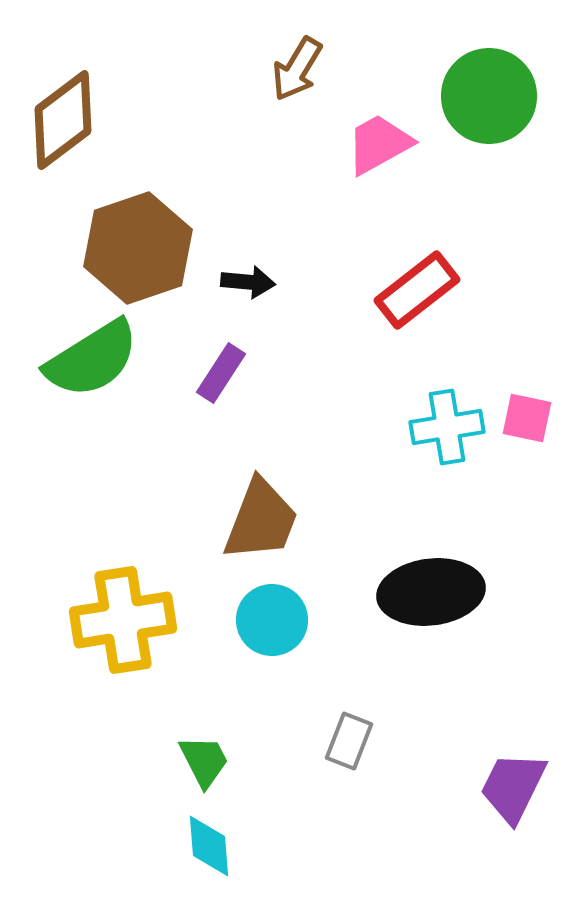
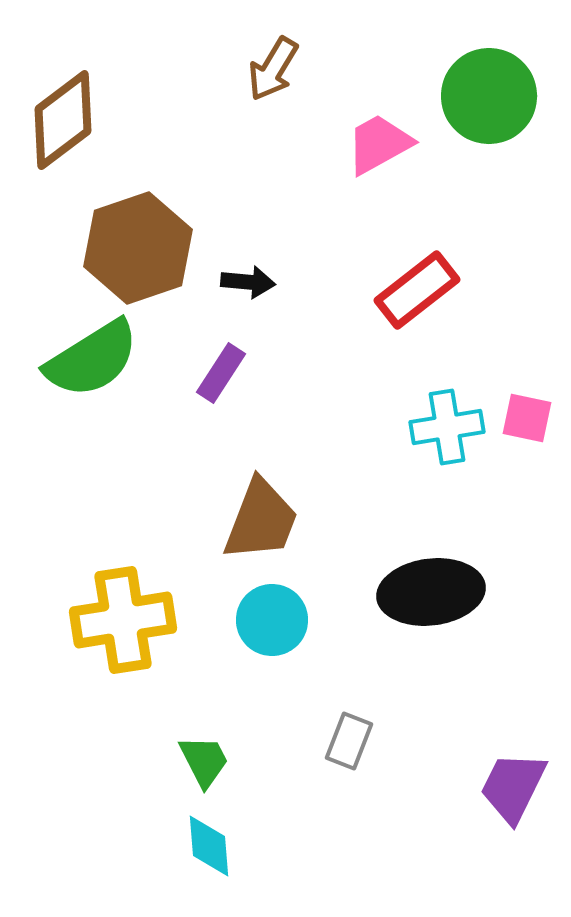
brown arrow: moved 24 px left
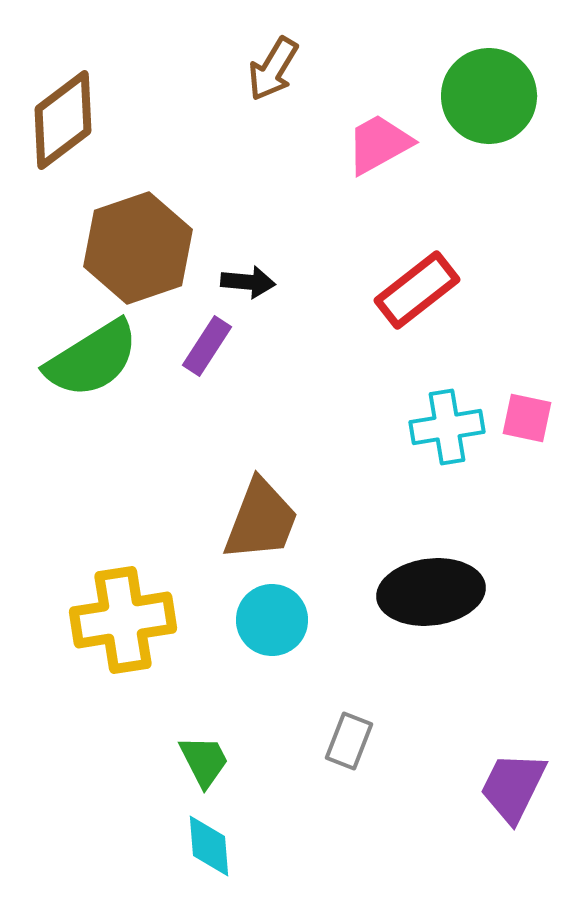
purple rectangle: moved 14 px left, 27 px up
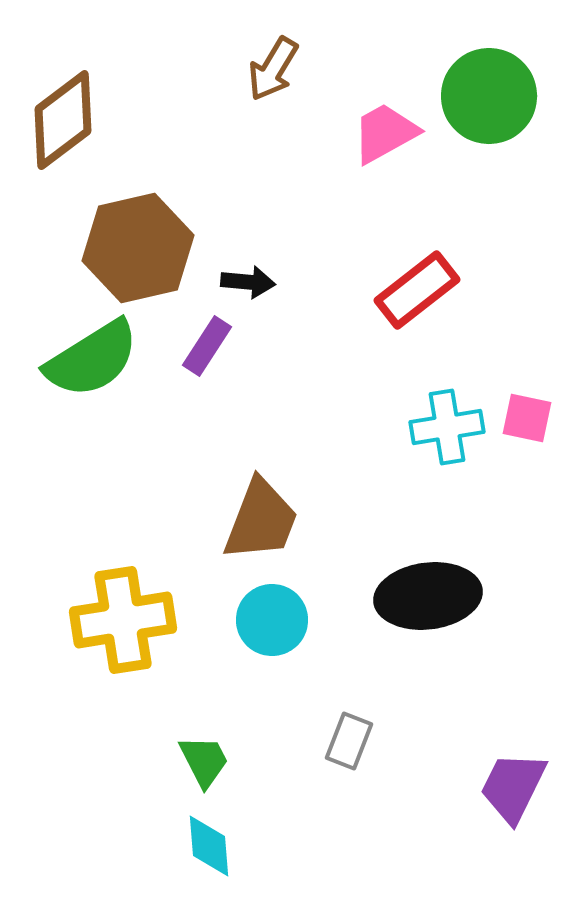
pink trapezoid: moved 6 px right, 11 px up
brown hexagon: rotated 6 degrees clockwise
black ellipse: moved 3 px left, 4 px down
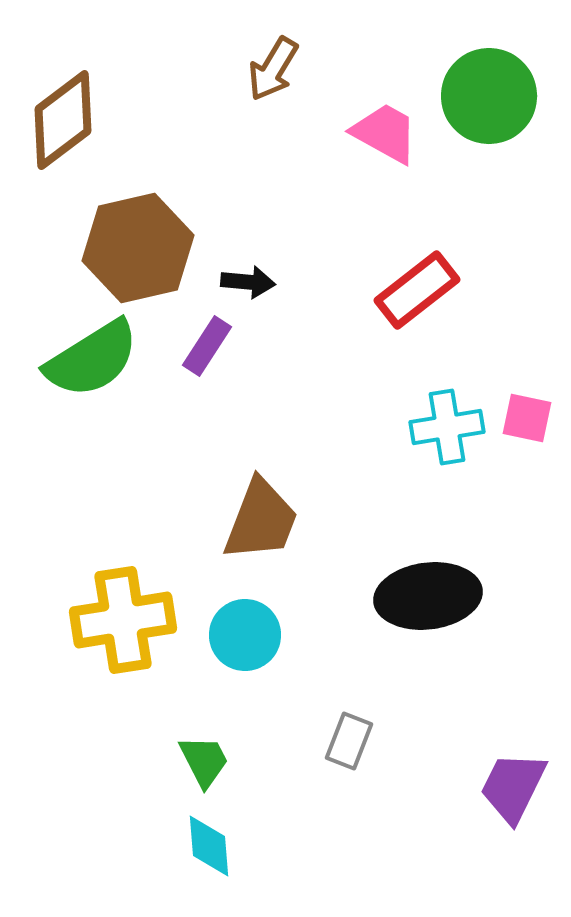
pink trapezoid: rotated 58 degrees clockwise
cyan circle: moved 27 px left, 15 px down
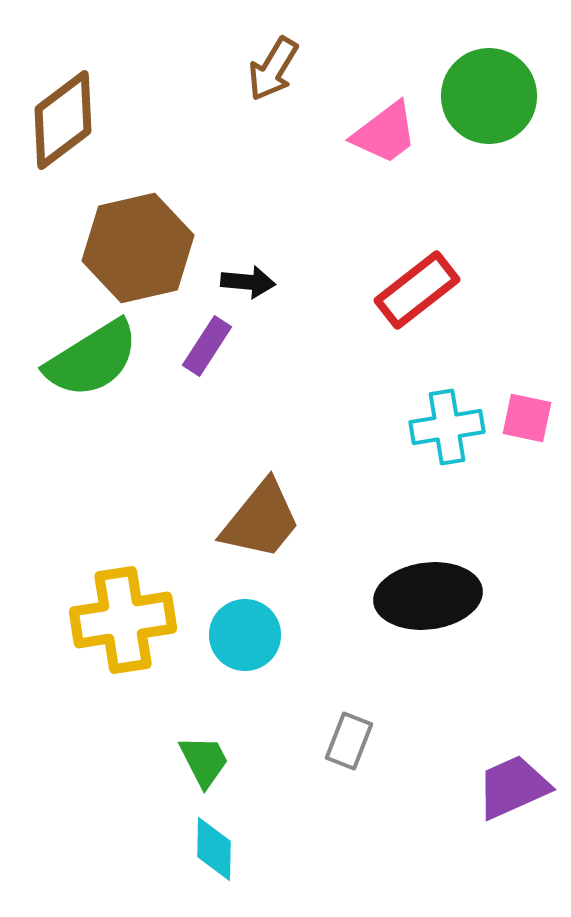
pink trapezoid: rotated 114 degrees clockwise
brown trapezoid: rotated 18 degrees clockwise
purple trapezoid: rotated 40 degrees clockwise
cyan diamond: moved 5 px right, 3 px down; rotated 6 degrees clockwise
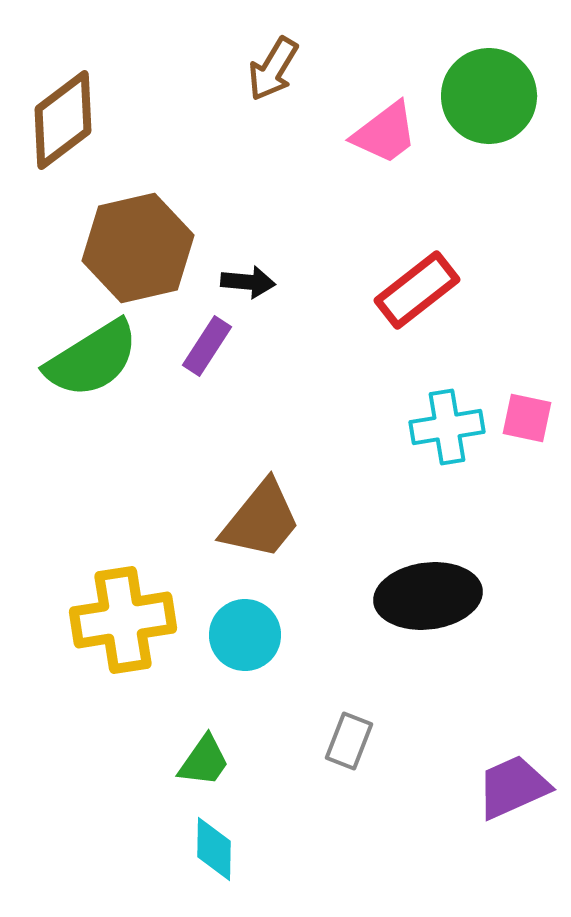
green trapezoid: rotated 62 degrees clockwise
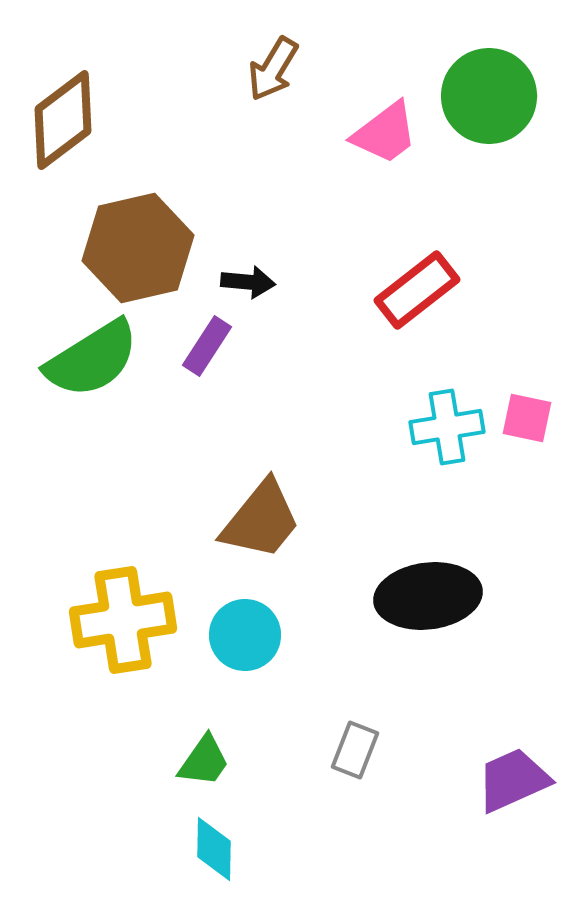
gray rectangle: moved 6 px right, 9 px down
purple trapezoid: moved 7 px up
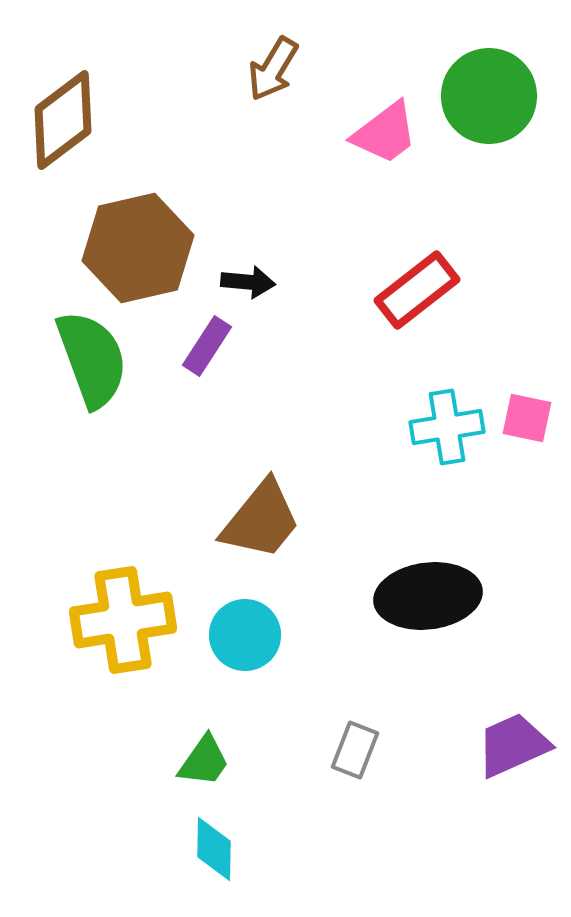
green semicircle: rotated 78 degrees counterclockwise
purple trapezoid: moved 35 px up
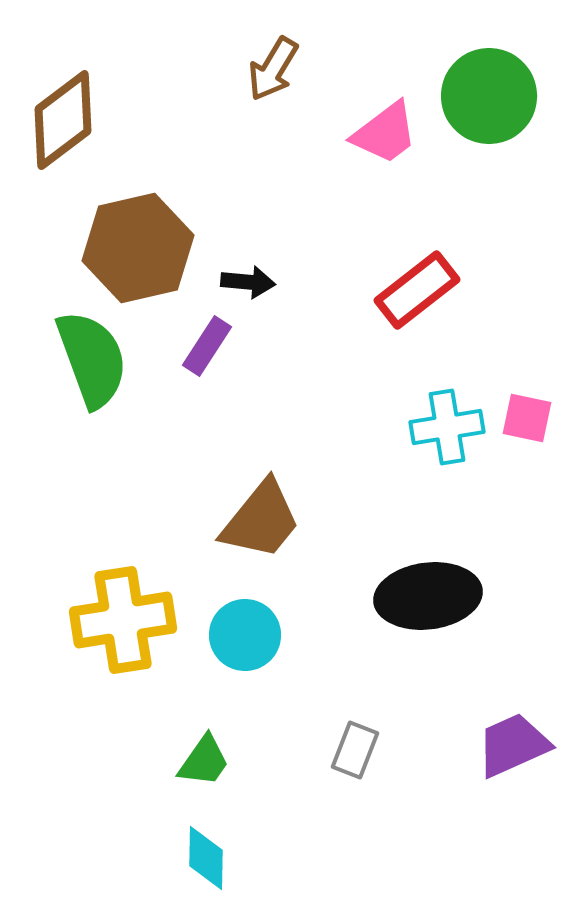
cyan diamond: moved 8 px left, 9 px down
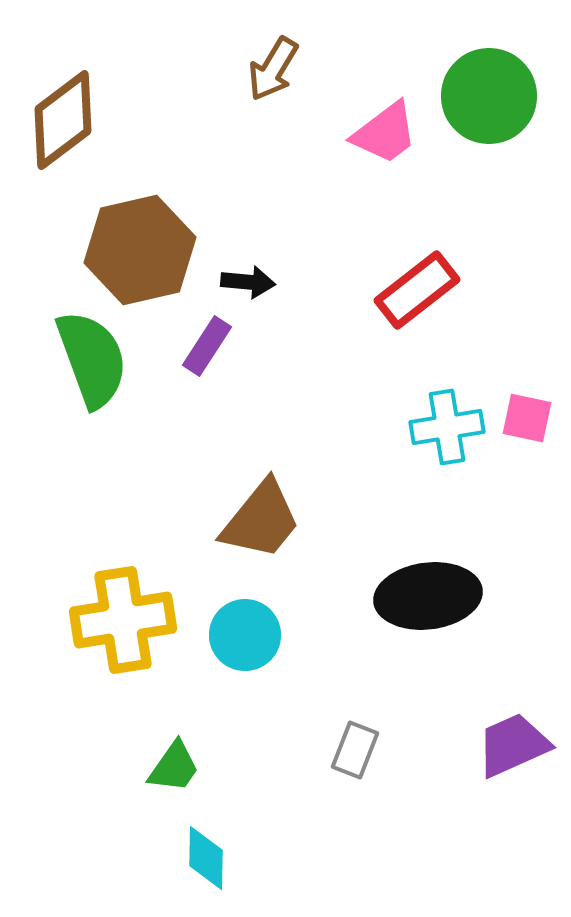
brown hexagon: moved 2 px right, 2 px down
green trapezoid: moved 30 px left, 6 px down
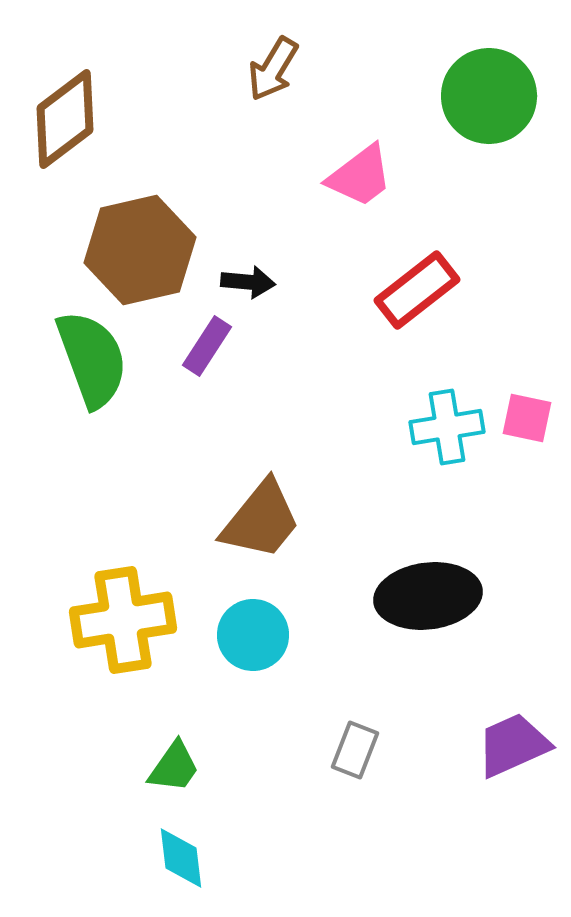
brown diamond: moved 2 px right, 1 px up
pink trapezoid: moved 25 px left, 43 px down
cyan circle: moved 8 px right
cyan diamond: moved 25 px left; rotated 8 degrees counterclockwise
